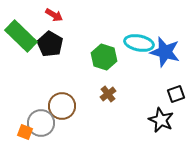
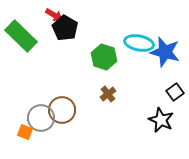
black pentagon: moved 15 px right, 16 px up
black square: moved 1 px left, 2 px up; rotated 18 degrees counterclockwise
brown circle: moved 4 px down
gray circle: moved 5 px up
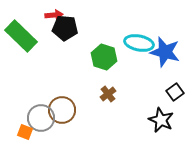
red arrow: rotated 36 degrees counterclockwise
black pentagon: rotated 25 degrees counterclockwise
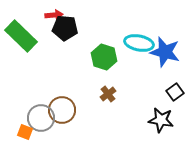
black star: rotated 15 degrees counterclockwise
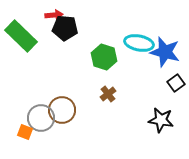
black square: moved 1 px right, 9 px up
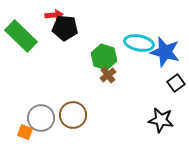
brown cross: moved 19 px up
brown circle: moved 11 px right, 5 px down
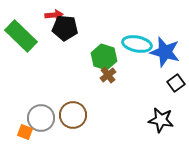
cyan ellipse: moved 2 px left, 1 px down
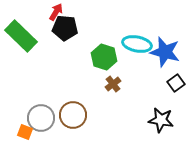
red arrow: moved 2 px right, 3 px up; rotated 54 degrees counterclockwise
brown cross: moved 5 px right, 9 px down
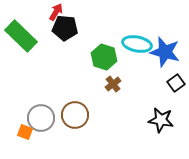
brown circle: moved 2 px right
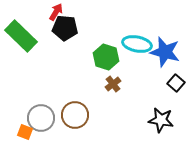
green hexagon: moved 2 px right
black square: rotated 12 degrees counterclockwise
